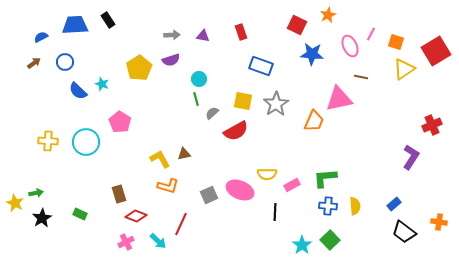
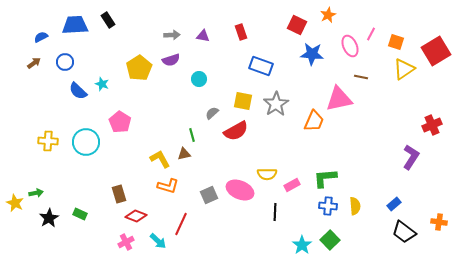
green line at (196, 99): moved 4 px left, 36 px down
black star at (42, 218): moved 7 px right
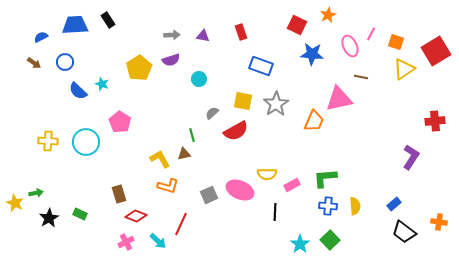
brown arrow at (34, 63): rotated 72 degrees clockwise
red cross at (432, 125): moved 3 px right, 4 px up; rotated 18 degrees clockwise
cyan star at (302, 245): moved 2 px left, 1 px up
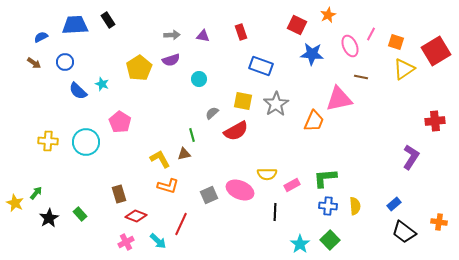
green arrow at (36, 193): rotated 40 degrees counterclockwise
green rectangle at (80, 214): rotated 24 degrees clockwise
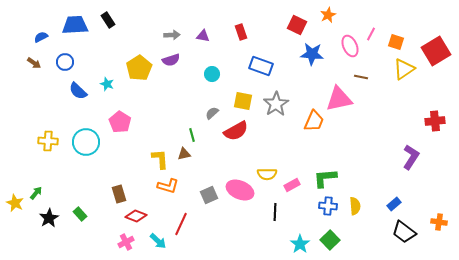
cyan circle at (199, 79): moved 13 px right, 5 px up
cyan star at (102, 84): moved 5 px right
yellow L-shape at (160, 159): rotated 25 degrees clockwise
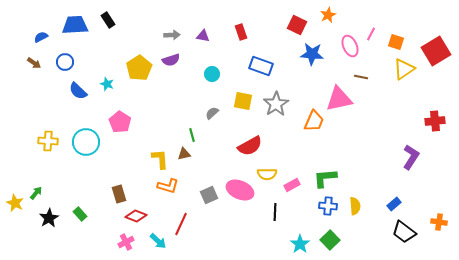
red semicircle at (236, 131): moved 14 px right, 15 px down
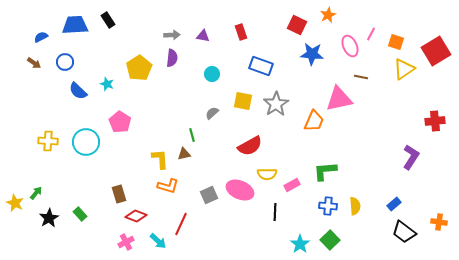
purple semicircle at (171, 60): moved 1 px right, 2 px up; rotated 66 degrees counterclockwise
green L-shape at (325, 178): moved 7 px up
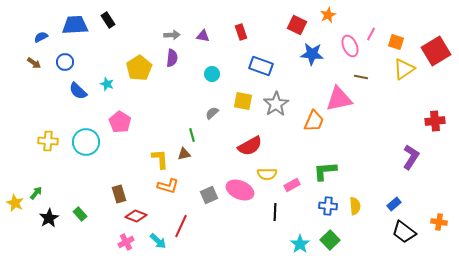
red line at (181, 224): moved 2 px down
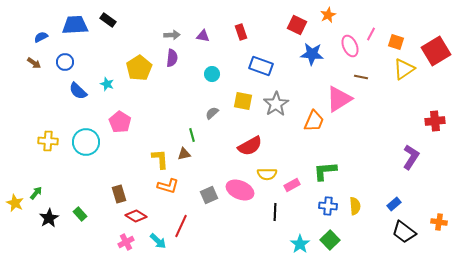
black rectangle at (108, 20): rotated 21 degrees counterclockwise
pink triangle at (339, 99): rotated 20 degrees counterclockwise
red diamond at (136, 216): rotated 10 degrees clockwise
